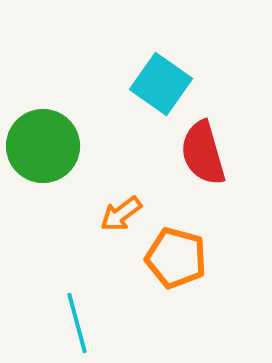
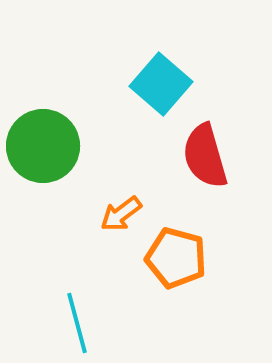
cyan square: rotated 6 degrees clockwise
red semicircle: moved 2 px right, 3 px down
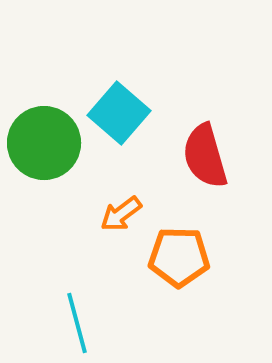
cyan square: moved 42 px left, 29 px down
green circle: moved 1 px right, 3 px up
orange pentagon: moved 3 px right, 1 px up; rotated 14 degrees counterclockwise
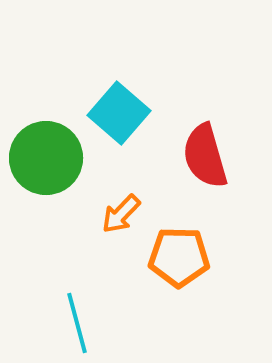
green circle: moved 2 px right, 15 px down
orange arrow: rotated 9 degrees counterclockwise
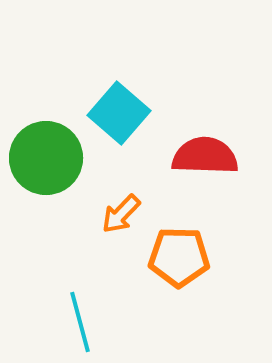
red semicircle: rotated 108 degrees clockwise
cyan line: moved 3 px right, 1 px up
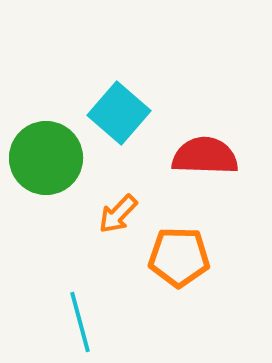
orange arrow: moved 3 px left
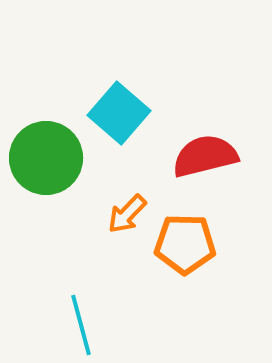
red semicircle: rotated 16 degrees counterclockwise
orange arrow: moved 9 px right
orange pentagon: moved 6 px right, 13 px up
cyan line: moved 1 px right, 3 px down
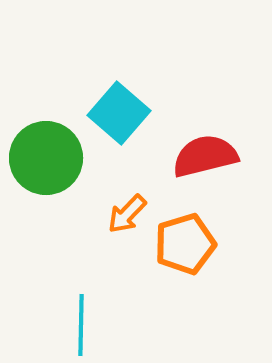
orange pentagon: rotated 18 degrees counterclockwise
cyan line: rotated 16 degrees clockwise
